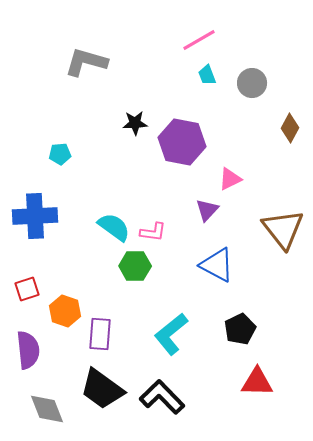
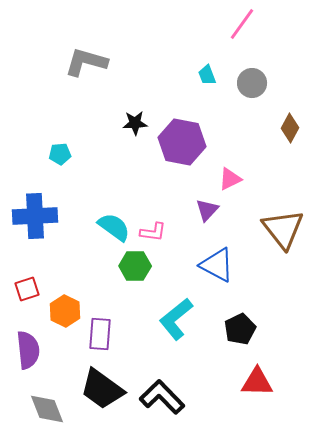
pink line: moved 43 px right, 16 px up; rotated 24 degrees counterclockwise
orange hexagon: rotated 8 degrees clockwise
cyan L-shape: moved 5 px right, 15 px up
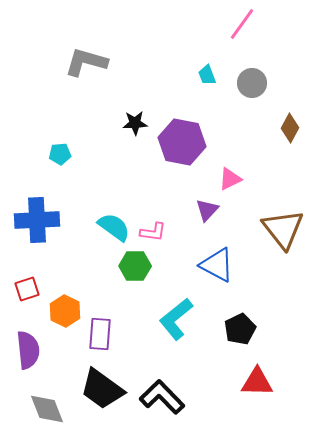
blue cross: moved 2 px right, 4 px down
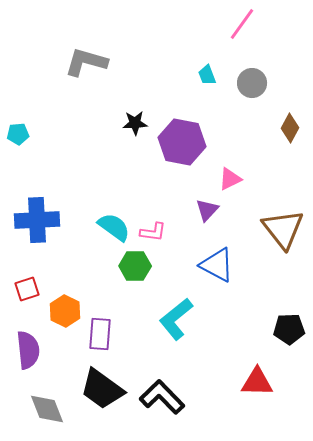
cyan pentagon: moved 42 px left, 20 px up
black pentagon: moved 49 px right; rotated 24 degrees clockwise
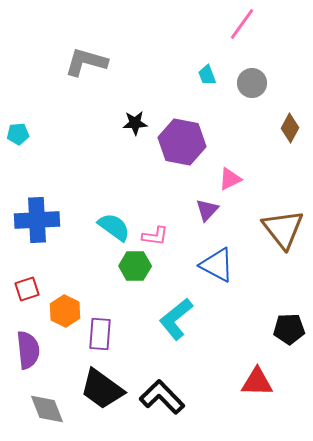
pink L-shape: moved 2 px right, 4 px down
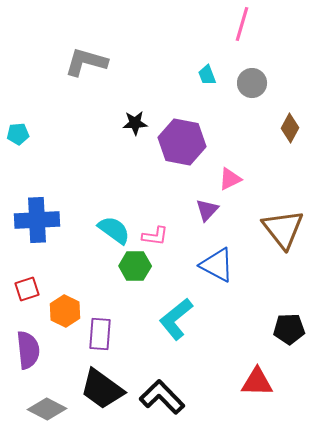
pink line: rotated 20 degrees counterclockwise
cyan semicircle: moved 3 px down
gray diamond: rotated 42 degrees counterclockwise
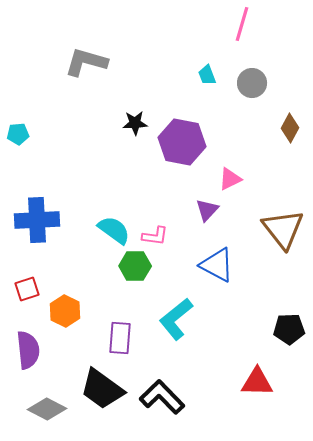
purple rectangle: moved 20 px right, 4 px down
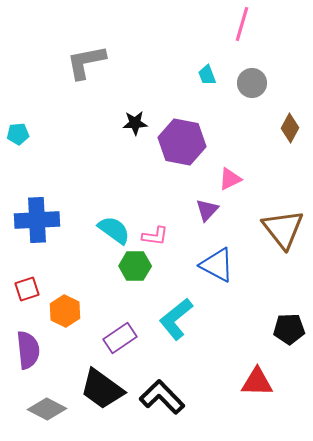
gray L-shape: rotated 27 degrees counterclockwise
purple rectangle: rotated 52 degrees clockwise
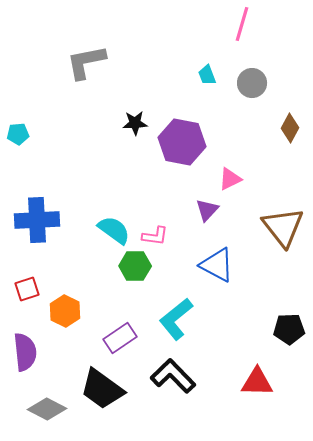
brown triangle: moved 2 px up
purple semicircle: moved 3 px left, 2 px down
black L-shape: moved 11 px right, 21 px up
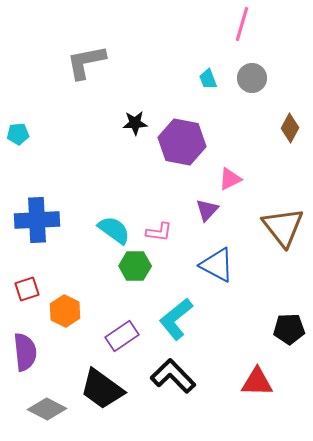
cyan trapezoid: moved 1 px right, 4 px down
gray circle: moved 5 px up
pink L-shape: moved 4 px right, 4 px up
purple rectangle: moved 2 px right, 2 px up
